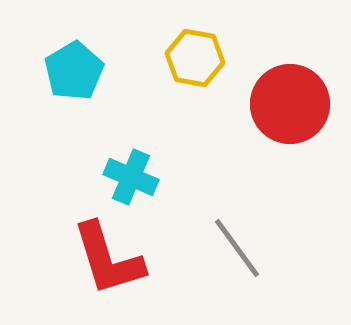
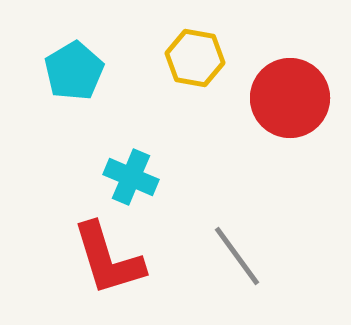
red circle: moved 6 px up
gray line: moved 8 px down
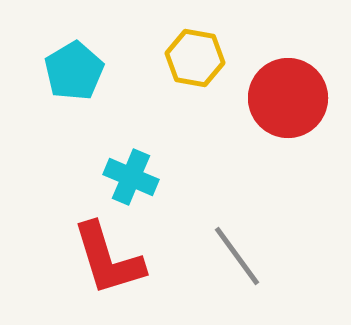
red circle: moved 2 px left
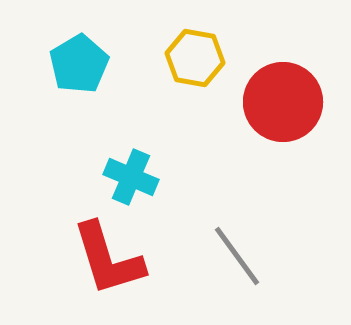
cyan pentagon: moved 5 px right, 7 px up
red circle: moved 5 px left, 4 px down
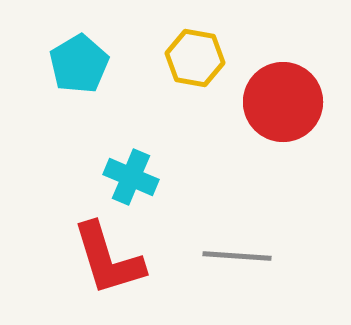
gray line: rotated 50 degrees counterclockwise
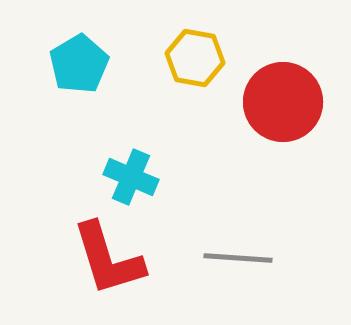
gray line: moved 1 px right, 2 px down
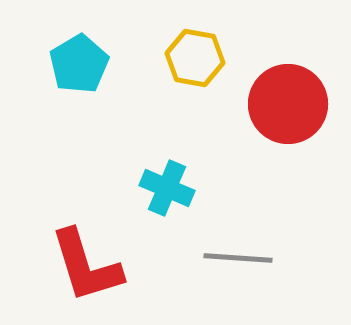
red circle: moved 5 px right, 2 px down
cyan cross: moved 36 px right, 11 px down
red L-shape: moved 22 px left, 7 px down
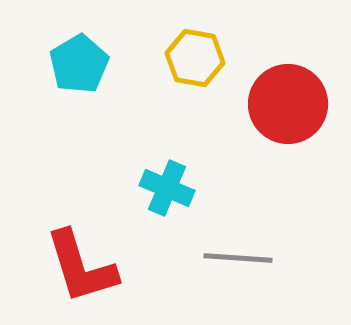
red L-shape: moved 5 px left, 1 px down
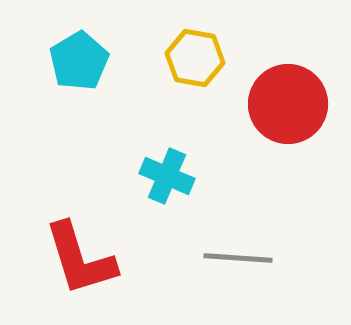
cyan pentagon: moved 3 px up
cyan cross: moved 12 px up
red L-shape: moved 1 px left, 8 px up
